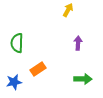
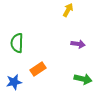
purple arrow: moved 1 px down; rotated 96 degrees clockwise
green arrow: rotated 12 degrees clockwise
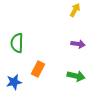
yellow arrow: moved 7 px right
orange rectangle: rotated 28 degrees counterclockwise
green arrow: moved 7 px left, 3 px up
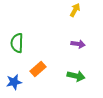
orange rectangle: rotated 21 degrees clockwise
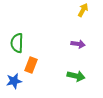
yellow arrow: moved 8 px right
orange rectangle: moved 7 px left, 4 px up; rotated 28 degrees counterclockwise
blue star: moved 1 px up
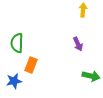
yellow arrow: rotated 24 degrees counterclockwise
purple arrow: rotated 56 degrees clockwise
green arrow: moved 15 px right
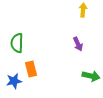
orange rectangle: moved 4 px down; rotated 35 degrees counterclockwise
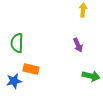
purple arrow: moved 1 px down
orange rectangle: rotated 63 degrees counterclockwise
